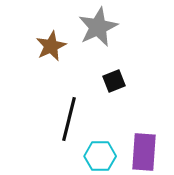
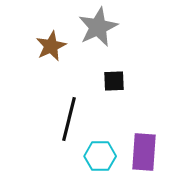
black square: rotated 20 degrees clockwise
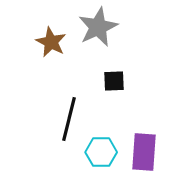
brown star: moved 4 px up; rotated 20 degrees counterclockwise
cyan hexagon: moved 1 px right, 4 px up
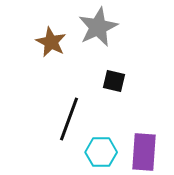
black square: rotated 15 degrees clockwise
black line: rotated 6 degrees clockwise
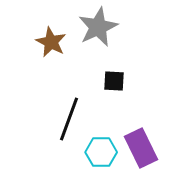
black square: rotated 10 degrees counterclockwise
purple rectangle: moved 3 px left, 4 px up; rotated 30 degrees counterclockwise
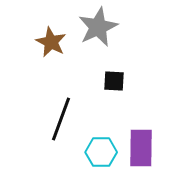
black line: moved 8 px left
purple rectangle: rotated 27 degrees clockwise
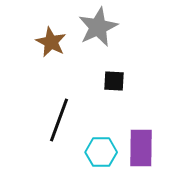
black line: moved 2 px left, 1 px down
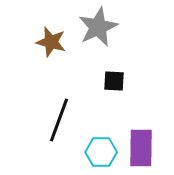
brown star: rotated 12 degrees counterclockwise
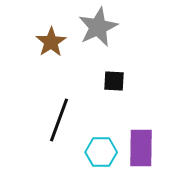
brown star: rotated 24 degrees clockwise
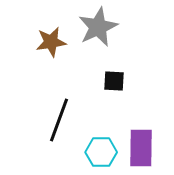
brown star: rotated 24 degrees clockwise
